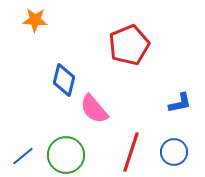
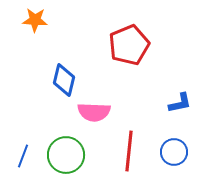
pink semicircle: moved 3 px down; rotated 48 degrees counterclockwise
red line: moved 2 px left, 1 px up; rotated 12 degrees counterclockwise
blue line: rotated 30 degrees counterclockwise
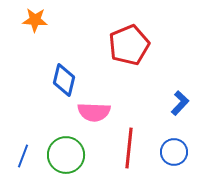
blue L-shape: rotated 35 degrees counterclockwise
red line: moved 3 px up
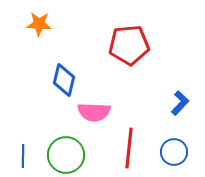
orange star: moved 4 px right, 4 px down
red pentagon: rotated 18 degrees clockwise
blue line: rotated 20 degrees counterclockwise
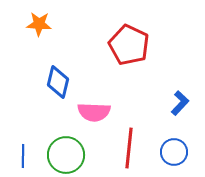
red pentagon: rotated 30 degrees clockwise
blue diamond: moved 6 px left, 2 px down
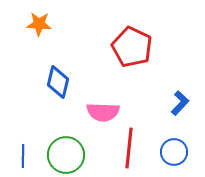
red pentagon: moved 3 px right, 2 px down
pink semicircle: moved 9 px right
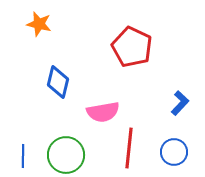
orange star: rotated 10 degrees clockwise
pink semicircle: rotated 12 degrees counterclockwise
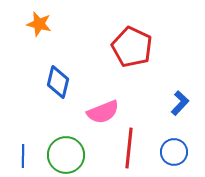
pink semicircle: rotated 12 degrees counterclockwise
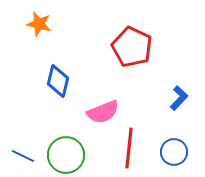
blue diamond: moved 1 px up
blue L-shape: moved 1 px left, 5 px up
blue line: rotated 65 degrees counterclockwise
